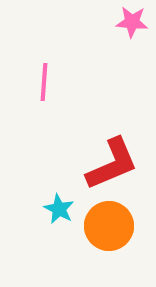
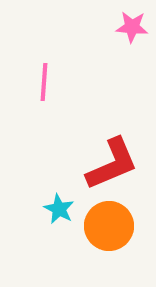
pink star: moved 5 px down
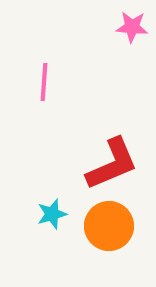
cyan star: moved 7 px left, 5 px down; rotated 28 degrees clockwise
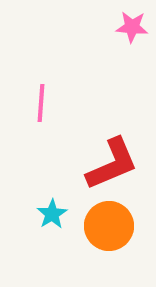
pink line: moved 3 px left, 21 px down
cyan star: rotated 16 degrees counterclockwise
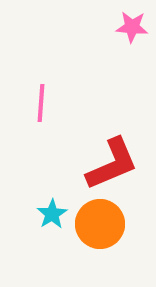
orange circle: moved 9 px left, 2 px up
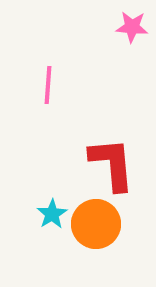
pink line: moved 7 px right, 18 px up
red L-shape: rotated 72 degrees counterclockwise
orange circle: moved 4 px left
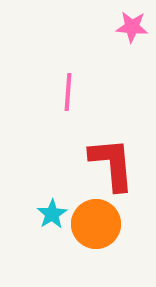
pink line: moved 20 px right, 7 px down
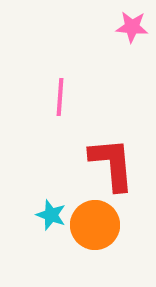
pink line: moved 8 px left, 5 px down
cyan star: moved 1 px left, 1 px down; rotated 20 degrees counterclockwise
orange circle: moved 1 px left, 1 px down
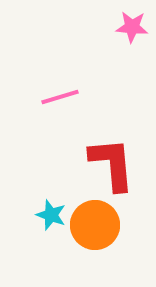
pink line: rotated 69 degrees clockwise
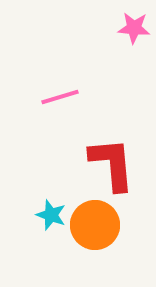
pink star: moved 2 px right, 1 px down
